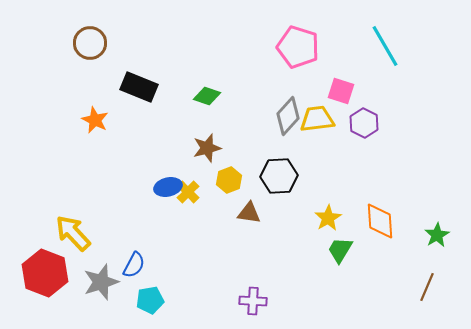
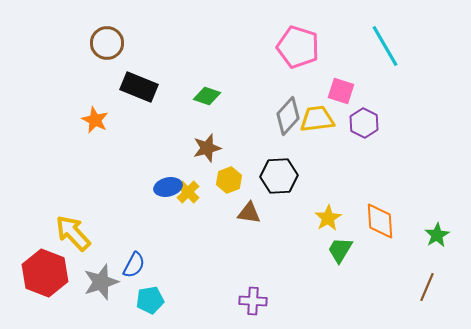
brown circle: moved 17 px right
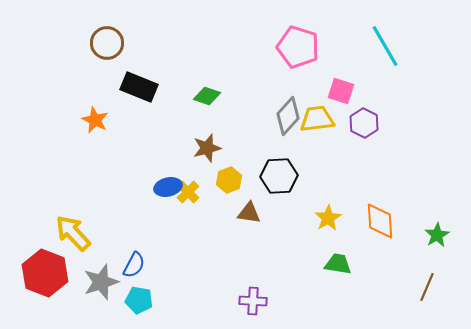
green trapezoid: moved 2 px left, 14 px down; rotated 68 degrees clockwise
cyan pentagon: moved 11 px left; rotated 20 degrees clockwise
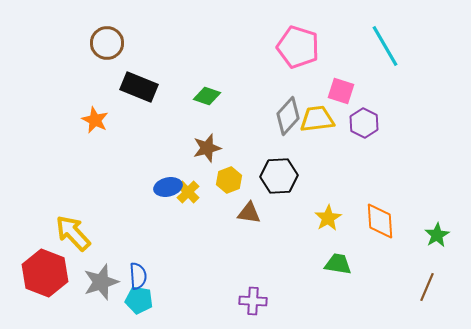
blue semicircle: moved 4 px right, 11 px down; rotated 32 degrees counterclockwise
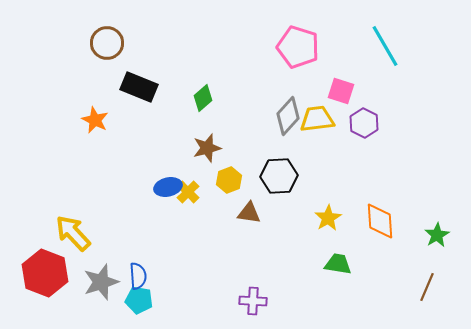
green diamond: moved 4 px left, 2 px down; rotated 60 degrees counterclockwise
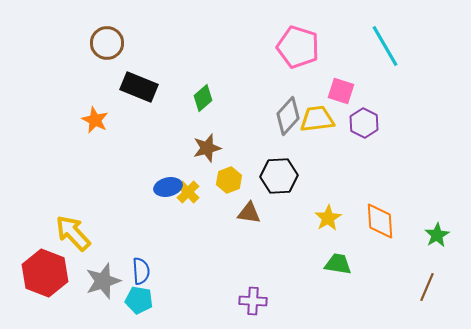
blue semicircle: moved 3 px right, 5 px up
gray star: moved 2 px right, 1 px up
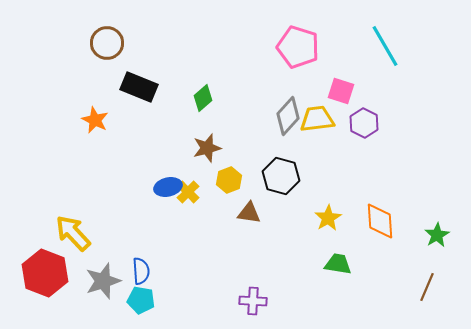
black hexagon: moved 2 px right; rotated 18 degrees clockwise
cyan pentagon: moved 2 px right
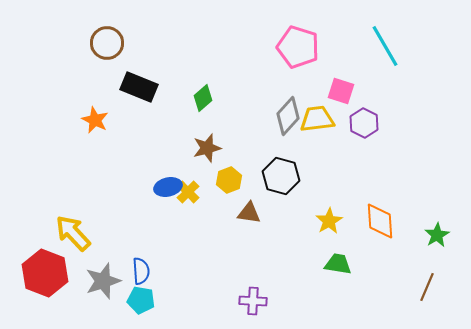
yellow star: moved 1 px right, 3 px down
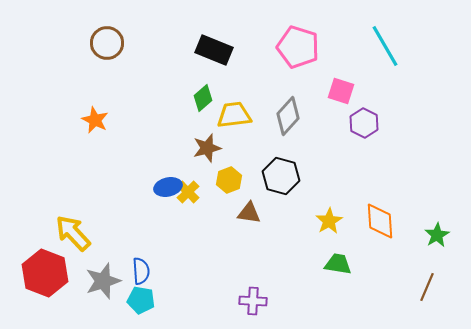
black rectangle: moved 75 px right, 37 px up
yellow trapezoid: moved 83 px left, 4 px up
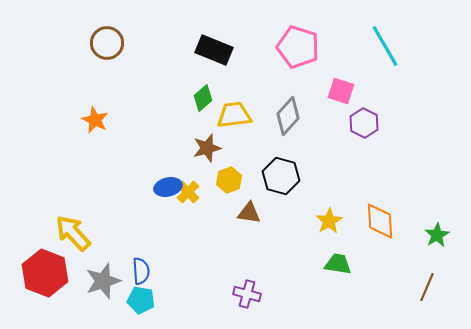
purple cross: moved 6 px left, 7 px up; rotated 12 degrees clockwise
